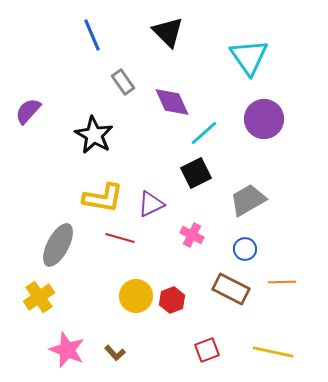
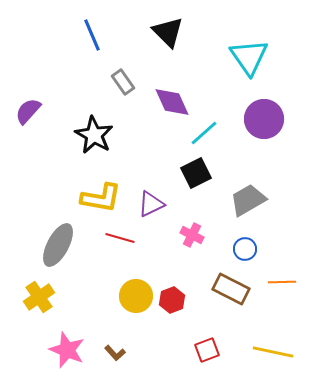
yellow L-shape: moved 2 px left
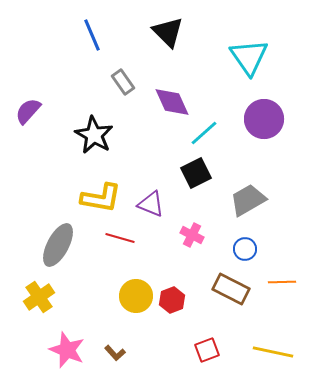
purple triangle: rotated 48 degrees clockwise
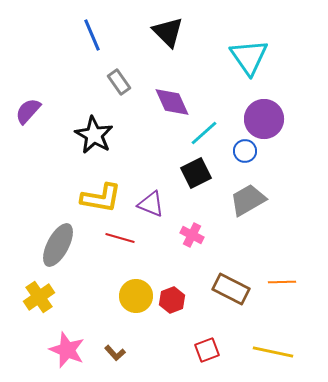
gray rectangle: moved 4 px left
blue circle: moved 98 px up
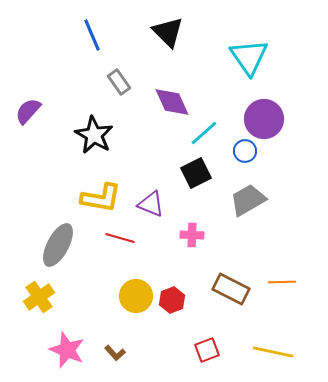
pink cross: rotated 25 degrees counterclockwise
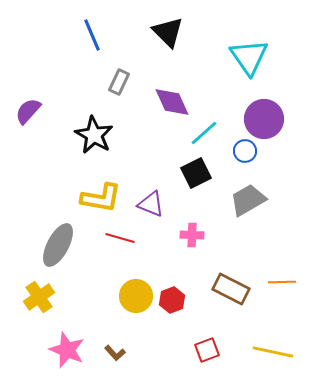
gray rectangle: rotated 60 degrees clockwise
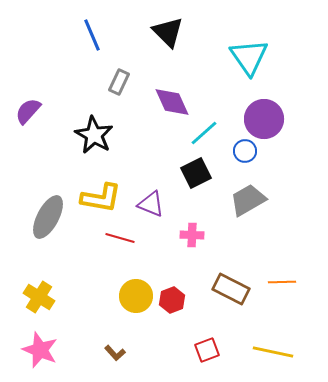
gray ellipse: moved 10 px left, 28 px up
yellow cross: rotated 24 degrees counterclockwise
pink star: moved 27 px left
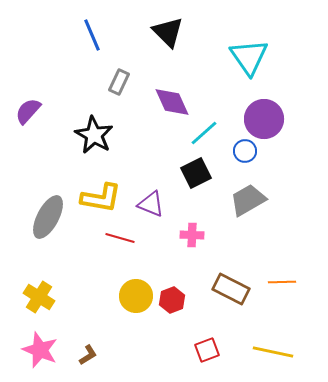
brown L-shape: moved 27 px left, 2 px down; rotated 80 degrees counterclockwise
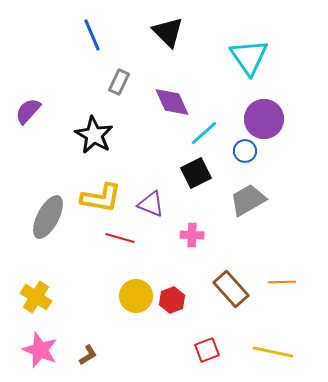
brown rectangle: rotated 21 degrees clockwise
yellow cross: moved 3 px left
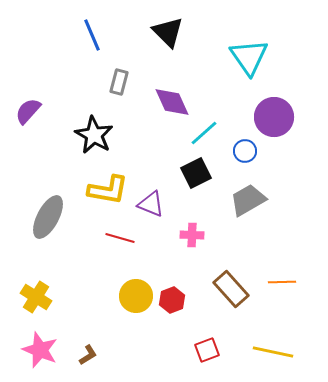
gray rectangle: rotated 10 degrees counterclockwise
purple circle: moved 10 px right, 2 px up
yellow L-shape: moved 7 px right, 8 px up
